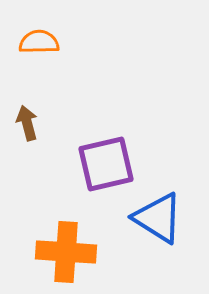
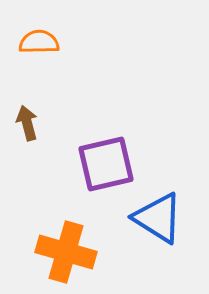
orange cross: rotated 12 degrees clockwise
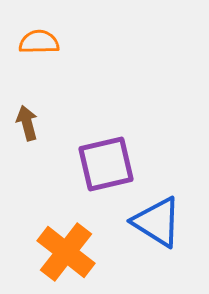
blue triangle: moved 1 px left, 4 px down
orange cross: rotated 22 degrees clockwise
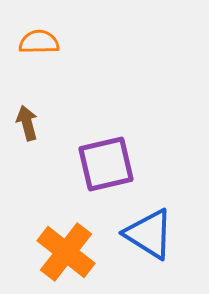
blue triangle: moved 8 px left, 12 px down
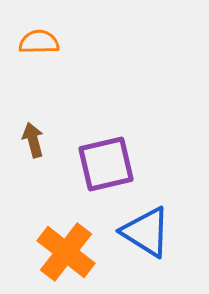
brown arrow: moved 6 px right, 17 px down
blue triangle: moved 3 px left, 2 px up
